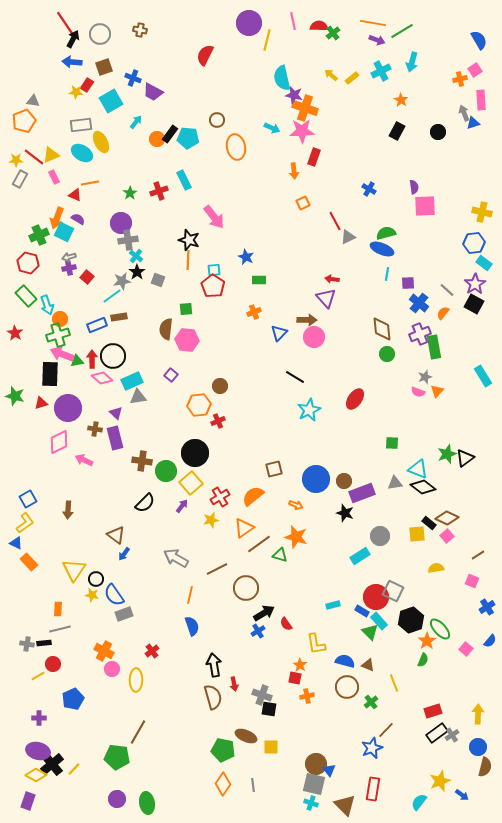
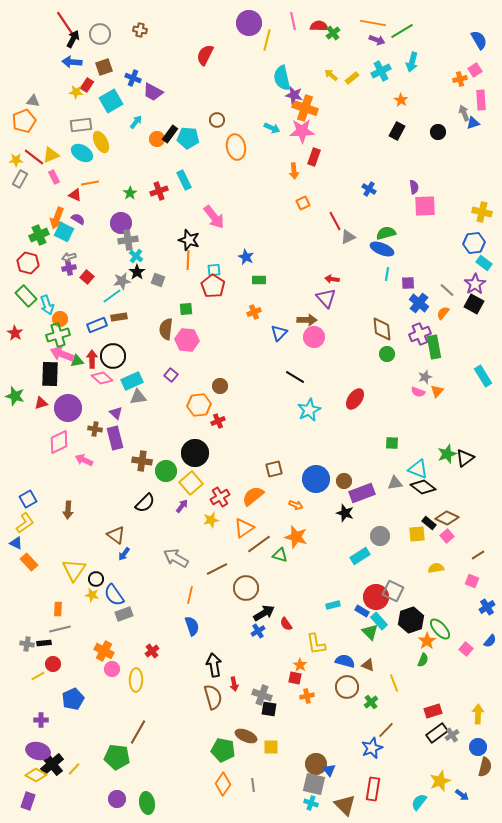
purple cross at (39, 718): moved 2 px right, 2 px down
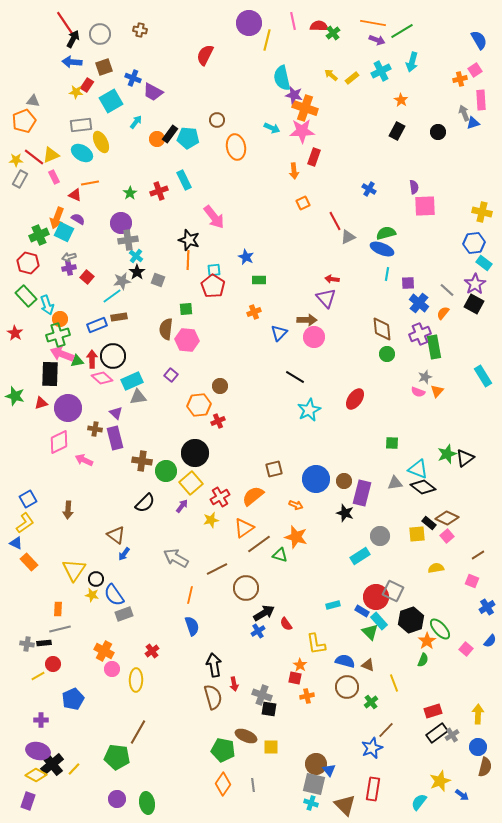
purple rectangle at (362, 493): rotated 55 degrees counterclockwise
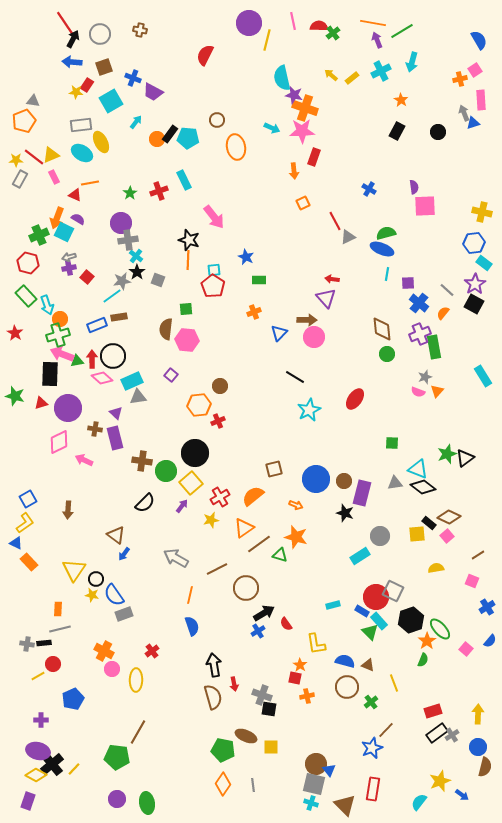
purple arrow at (377, 40): rotated 133 degrees counterclockwise
brown diamond at (447, 518): moved 2 px right, 1 px up
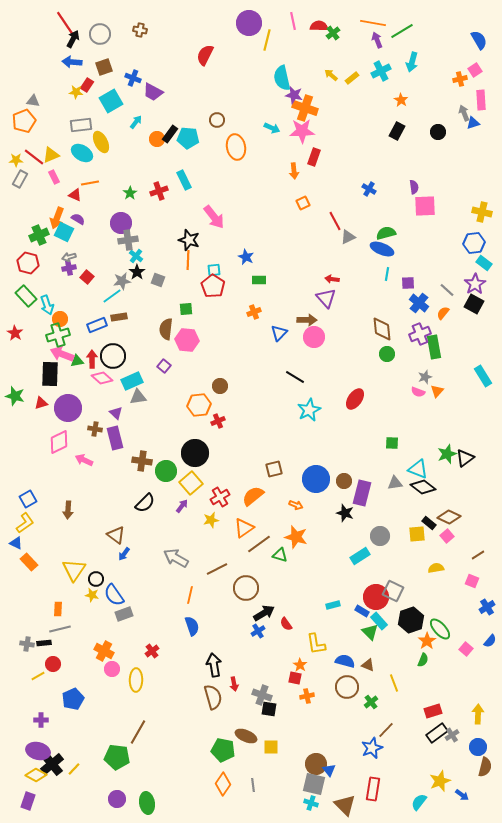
purple square at (171, 375): moved 7 px left, 9 px up
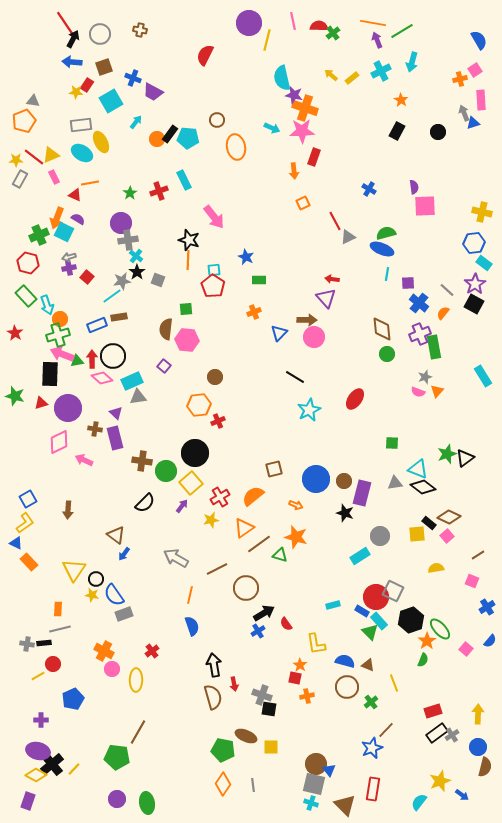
brown circle at (220, 386): moved 5 px left, 9 px up
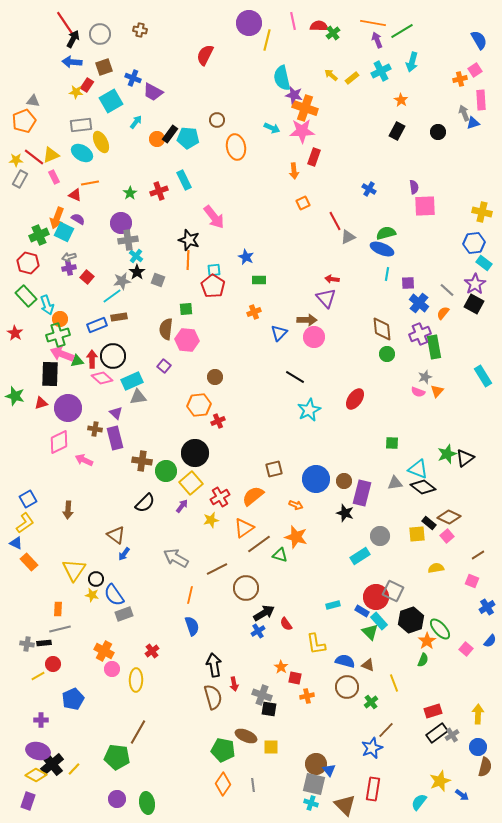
orange star at (300, 665): moved 19 px left, 2 px down
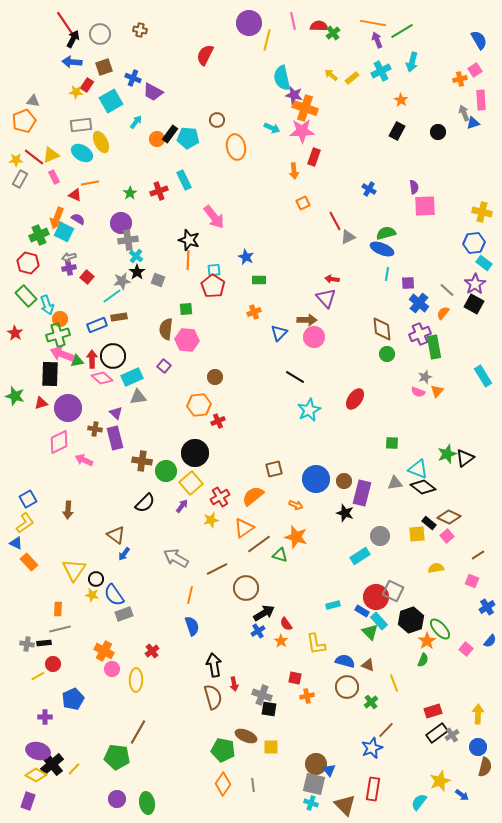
cyan rectangle at (132, 381): moved 4 px up
orange star at (281, 667): moved 26 px up
purple cross at (41, 720): moved 4 px right, 3 px up
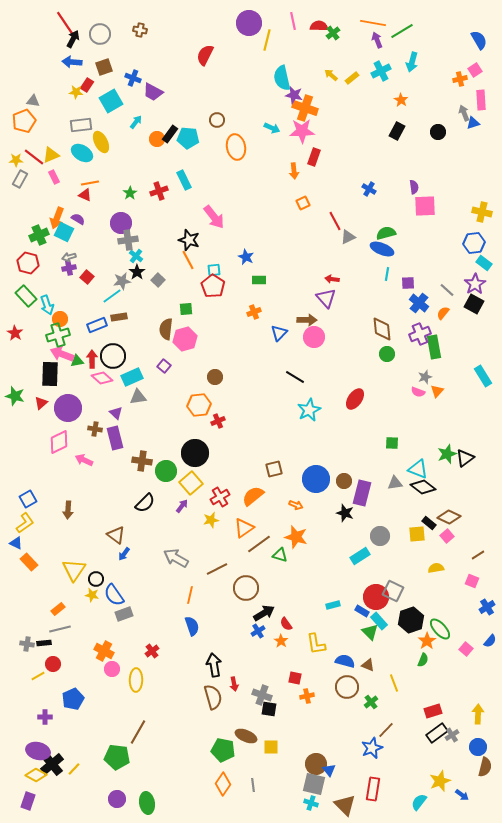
red triangle at (75, 195): moved 10 px right
orange line at (188, 260): rotated 30 degrees counterclockwise
gray square at (158, 280): rotated 24 degrees clockwise
pink hexagon at (187, 340): moved 2 px left, 1 px up; rotated 20 degrees counterclockwise
red triangle at (41, 403): rotated 24 degrees counterclockwise
orange rectangle at (58, 609): rotated 48 degrees clockwise
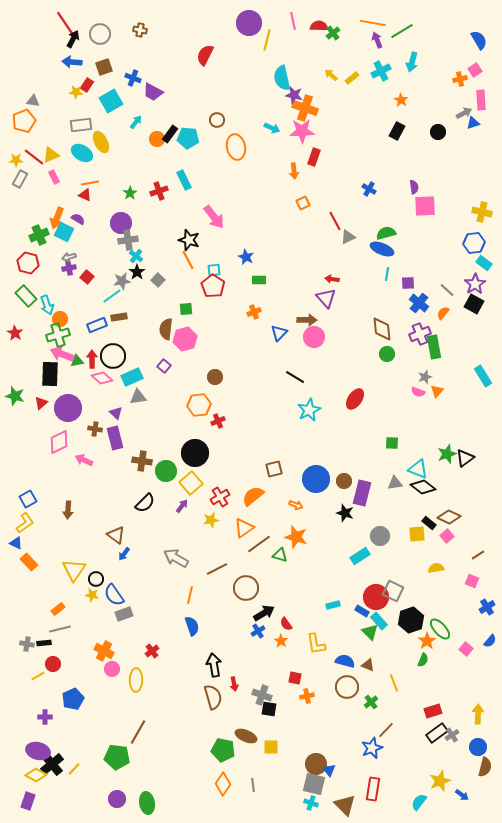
gray arrow at (464, 113): rotated 84 degrees clockwise
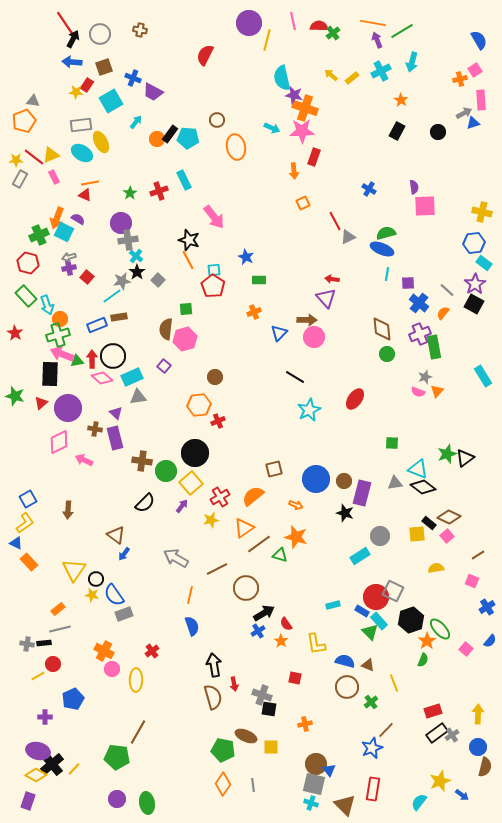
orange cross at (307, 696): moved 2 px left, 28 px down
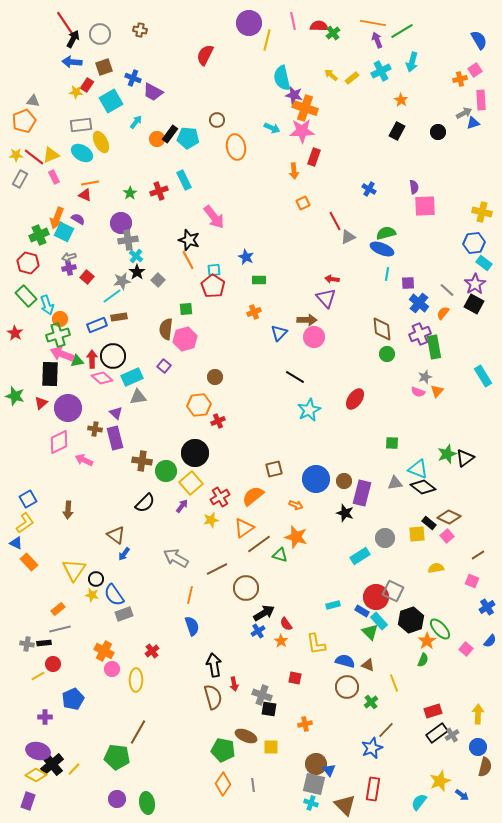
yellow star at (16, 160): moved 5 px up
gray circle at (380, 536): moved 5 px right, 2 px down
